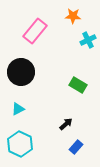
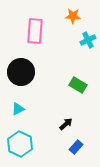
pink rectangle: rotated 35 degrees counterclockwise
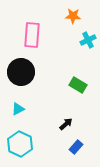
pink rectangle: moved 3 px left, 4 px down
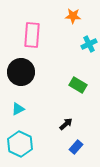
cyan cross: moved 1 px right, 4 px down
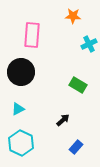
black arrow: moved 3 px left, 4 px up
cyan hexagon: moved 1 px right, 1 px up
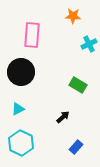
black arrow: moved 3 px up
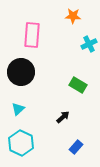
cyan triangle: rotated 16 degrees counterclockwise
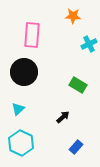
black circle: moved 3 px right
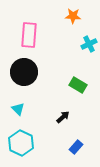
pink rectangle: moved 3 px left
cyan triangle: rotated 32 degrees counterclockwise
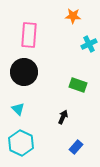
green rectangle: rotated 12 degrees counterclockwise
black arrow: rotated 24 degrees counterclockwise
